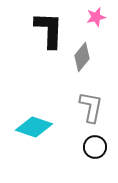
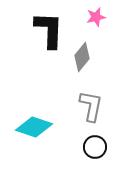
gray L-shape: moved 1 px up
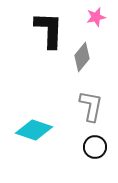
cyan diamond: moved 3 px down
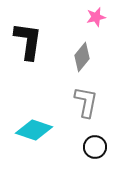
black L-shape: moved 21 px left, 11 px down; rotated 6 degrees clockwise
gray L-shape: moved 5 px left, 4 px up
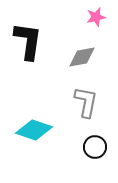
gray diamond: rotated 40 degrees clockwise
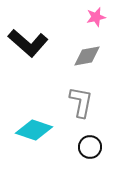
black L-shape: moved 2 px down; rotated 123 degrees clockwise
gray diamond: moved 5 px right, 1 px up
gray L-shape: moved 5 px left
black circle: moved 5 px left
